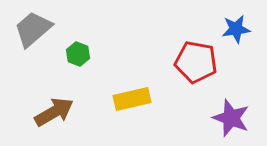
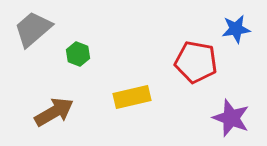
yellow rectangle: moved 2 px up
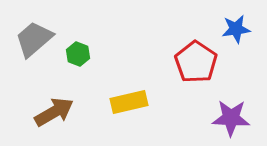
gray trapezoid: moved 1 px right, 10 px down
red pentagon: rotated 24 degrees clockwise
yellow rectangle: moved 3 px left, 5 px down
purple star: rotated 18 degrees counterclockwise
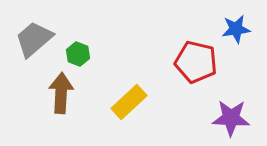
red pentagon: rotated 21 degrees counterclockwise
yellow rectangle: rotated 30 degrees counterclockwise
brown arrow: moved 7 px right, 19 px up; rotated 57 degrees counterclockwise
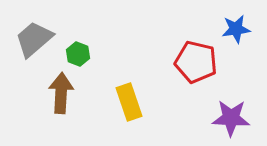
yellow rectangle: rotated 66 degrees counterclockwise
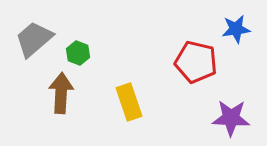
green hexagon: moved 1 px up
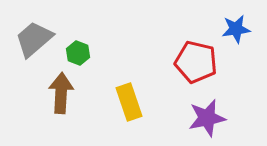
purple star: moved 24 px left; rotated 15 degrees counterclockwise
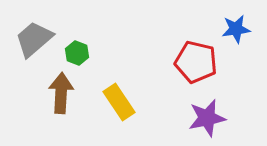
green hexagon: moved 1 px left
yellow rectangle: moved 10 px left; rotated 15 degrees counterclockwise
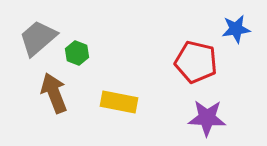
gray trapezoid: moved 4 px right, 1 px up
brown arrow: moved 7 px left; rotated 24 degrees counterclockwise
yellow rectangle: rotated 45 degrees counterclockwise
purple star: rotated 15 degrees clockwise
